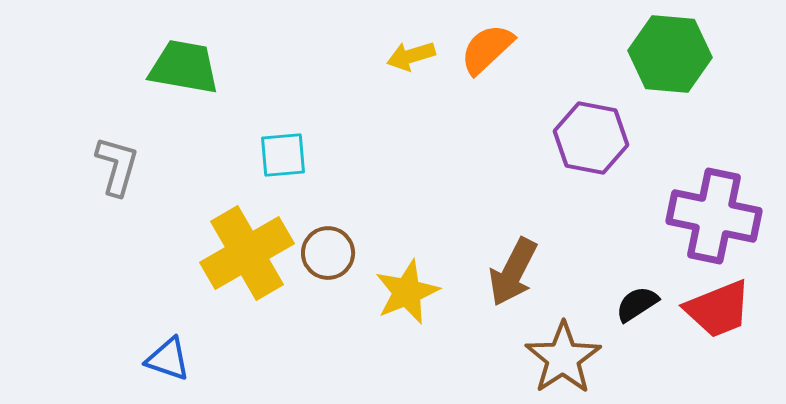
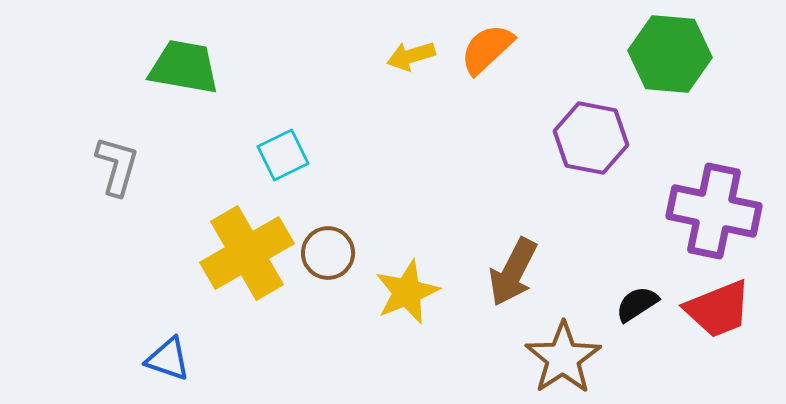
cyan square: rotated 21 degrees counterclockwise
purple cross: moved 5 px up
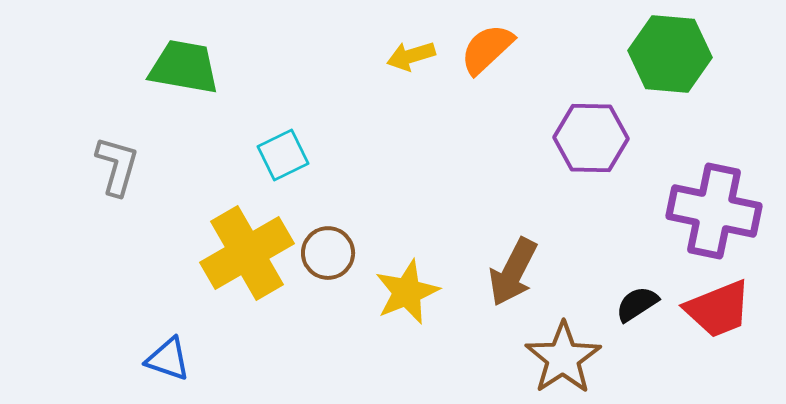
purple hexagon: rotated 10 degrees counterclockwise
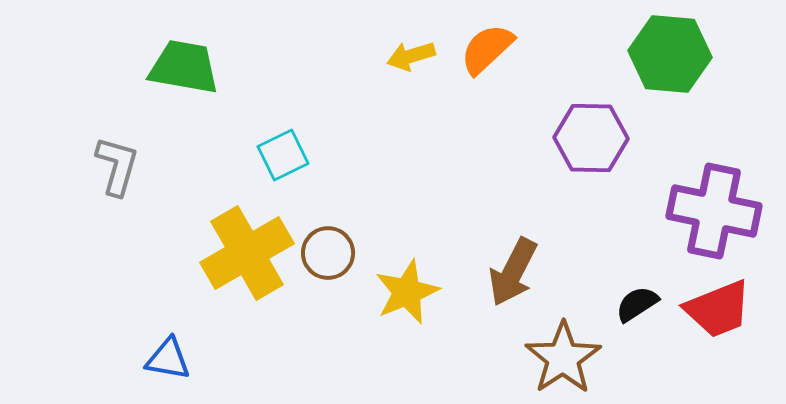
blue triangle: rotated 9 degrees counterclockwise
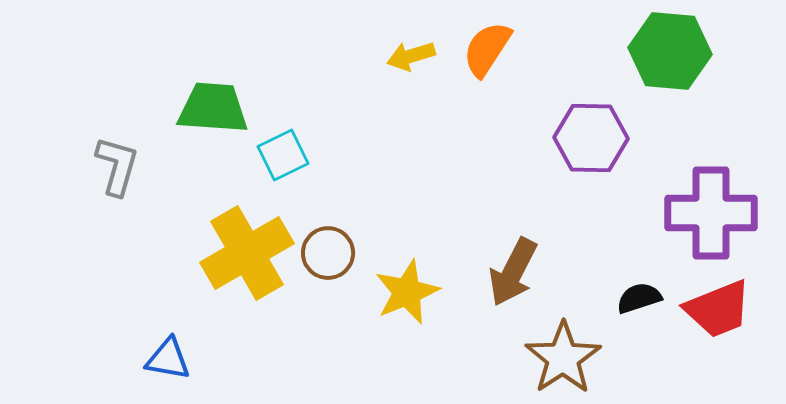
orange semicircle: rotated 14 degrees counterclockwise
green hexagon: moved 3 px up
green trapezoid: moved 29 px right, 41 px down; rotated 6 degrees counterclockwise
purple cross: moved 3 px left, 2 px down; rotated 12 degrees counterclockwise
black semicircle: moved 2 px right, 6 px up; rotated 15 degrees clockwise
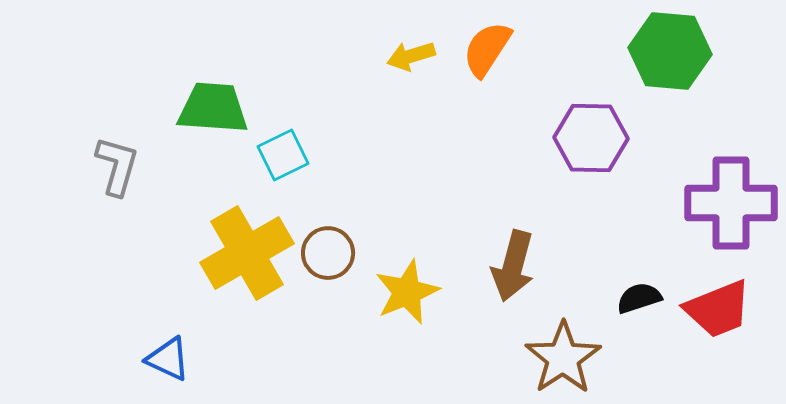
purple cross: moved 20 px right, 10 px up
brown arrow: moved 6 px up; rotated 12 degrees counterclockwise
blue triangle: rotated 15 degrees clockwise
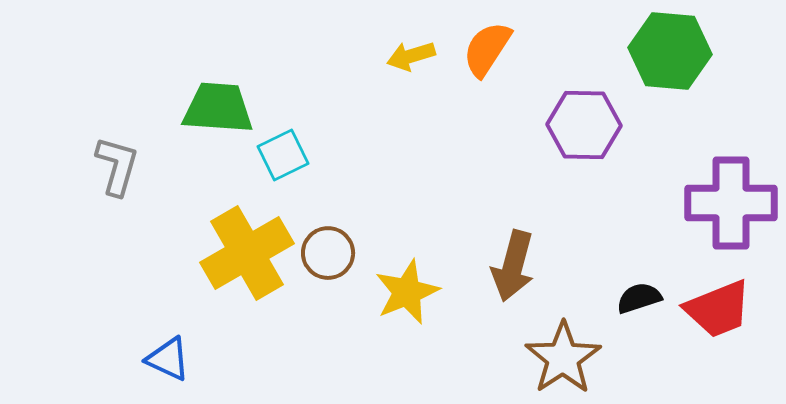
green trapezoid: moved 5 px right
purple hexagon: moved 7 px left, 13 px up
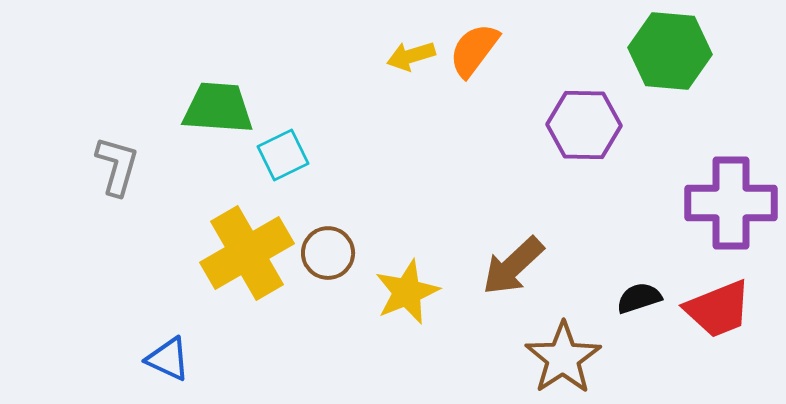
orange semicircle: moved 13 px left, 1 px down; rotated 4 degrees clockwise
brown arrow: rotated 32 degrees clockwise
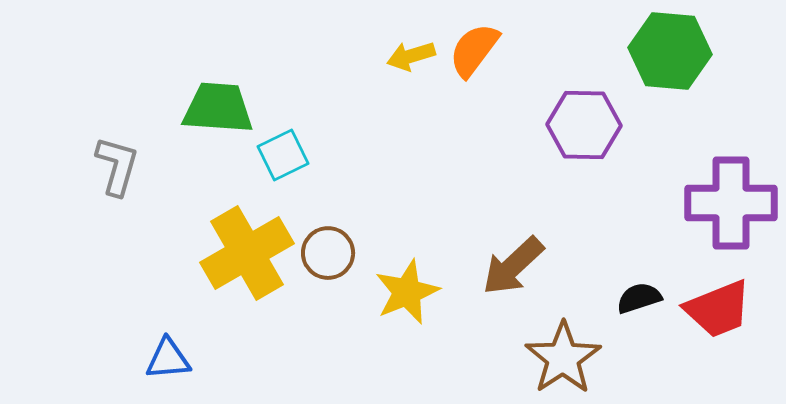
blue triangle: rotated 30 degrees counterclockwise
